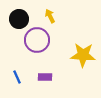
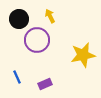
yellow star: rotated 15 degrees counterclockwise
purple rectangle: moved 7 px down; rotated 24 degrees counterclockwise
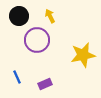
black circle: moved 3 px up
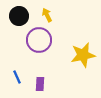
yellow arrow: moved 3 px left, 1 px up
purple circle: moved 2 px right
purple rectangle: moved 5 px left; rotated 64 degrees counterclockwise
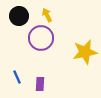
purple circle: moved 2 px right, 2 px up
yellow star: moved 2 px right, 3 px up
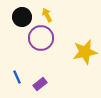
black circle: moved 3 px right, 1 px down
purple rectangle: rotated 48 degrees clockwise
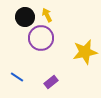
black circle: moved 3 px right
blue line: rotated 32 degrees counterclockwise
purple rectangle: moved 11 px right, 2 px up
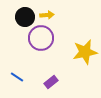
yellow arrow: rotated 112 degrees clockwise
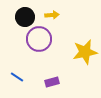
yellow arrow: moved 5 px right
purple circle: moved 2 px left, 1 px down
purple rectangle: moved 1 px right; rotated 24 degrees clockwise
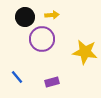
purple circle: moved 3 px right
yellow star: rotated 20 degrees clockwise
blue line: rotated 16 degrees clockwise
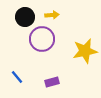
yellow star: moved 1 px up; rotated 20 degrees counterclockwise
